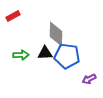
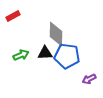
green arrow: rotated 21 degrees counterclockwise
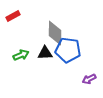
gray diamond: moved 1 px left, 1 px up
blue pentagon: moved 1 px right, 6 px up
